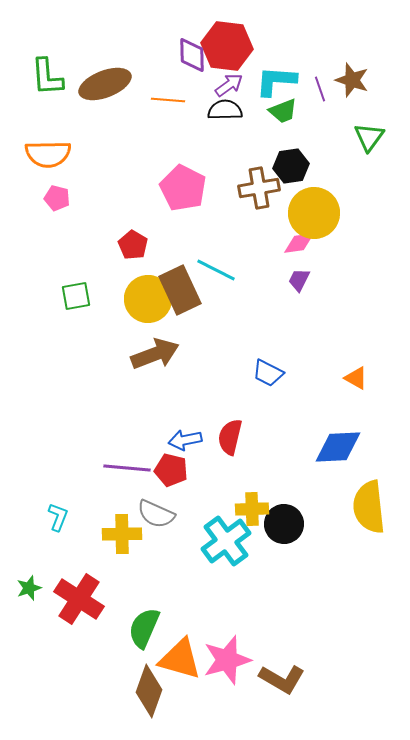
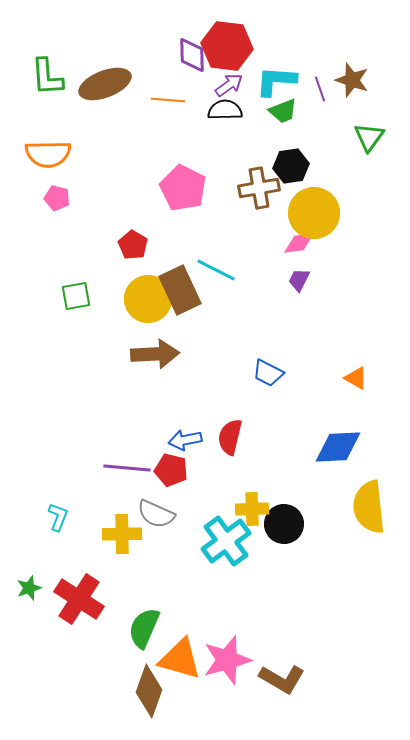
brown arrow at (155, 354): rotated 18 degrees clockwise
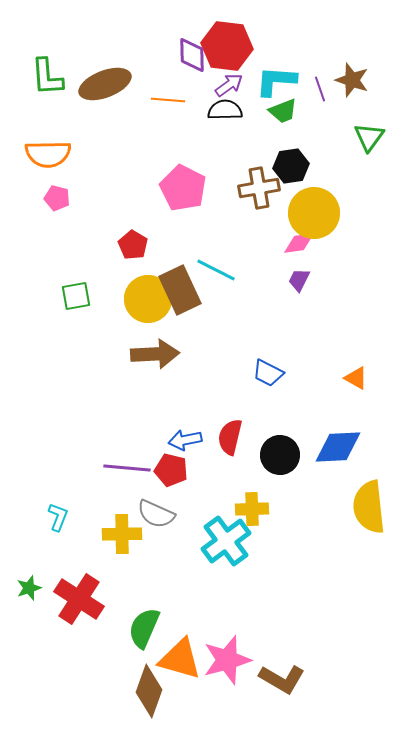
black circle at (284, 524): moved 4 px left, 69 px up
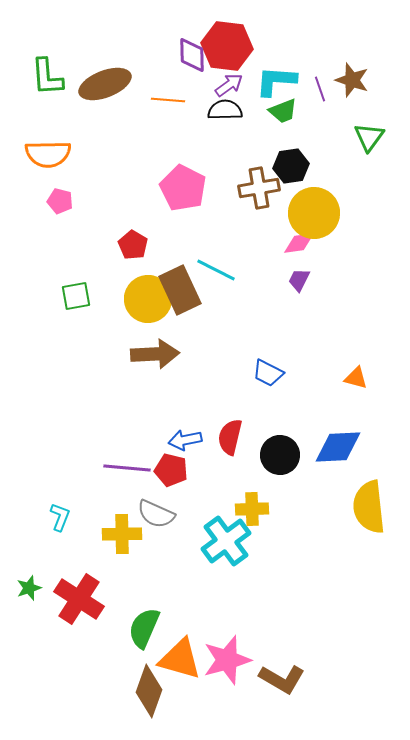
pink pentagon at (57, 198): moved 3 px right, 3 px down
orange triangle at (356, 378): rotated 15 degrees counterclockwise
cyan L-shape at (58, 517): moved 2 px right
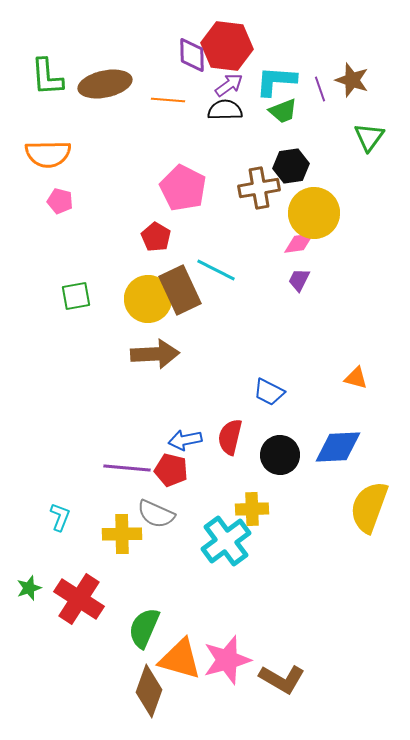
brown ellipse at (105, 84): rotated 9 degrees clockwise
red pentagon at (133, 245): moved 23 px right, 8 px up
blue trapezoid at (268, 373): moved 1 px right, 19 px down
yellow semicircle at (369, 507): rotated 26 degrees clockwise
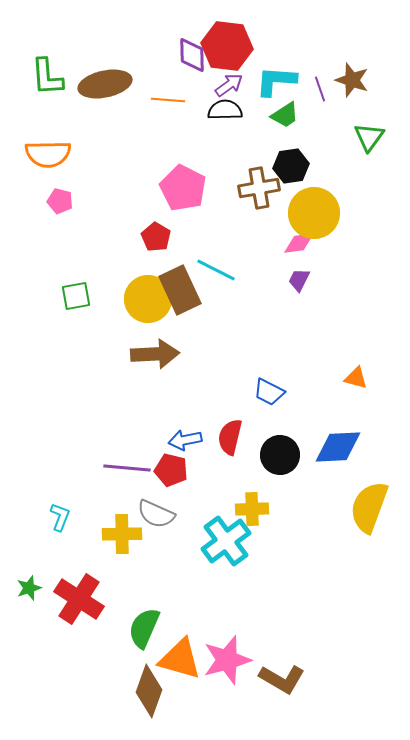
green trapezoid at (283, 111): moved 2 px right, 4 px down; rotated 12 degrees counterclockwise
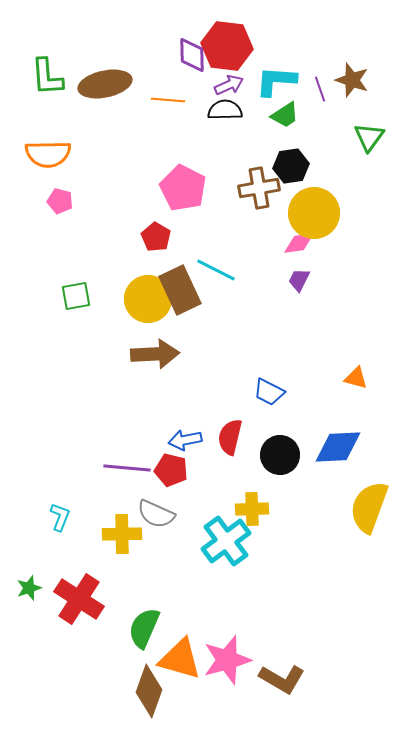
purple arrow at (229, 85): rotated 12 degrees clockwise
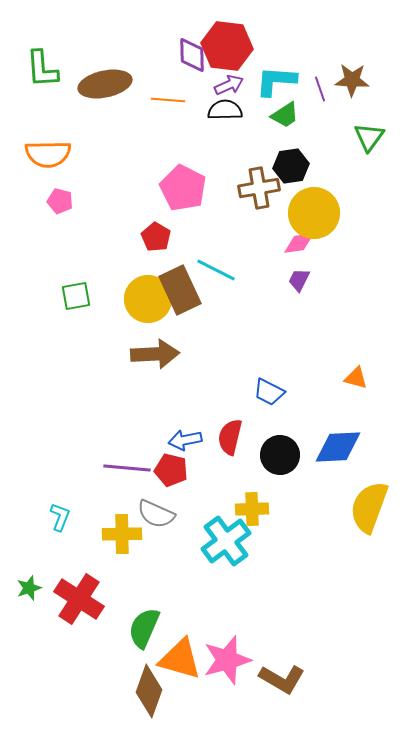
green L-shape at (47, 77): moved 5 px left, 8 px up
brown star at (352, 80): rotated 16 degrees counterclockwise
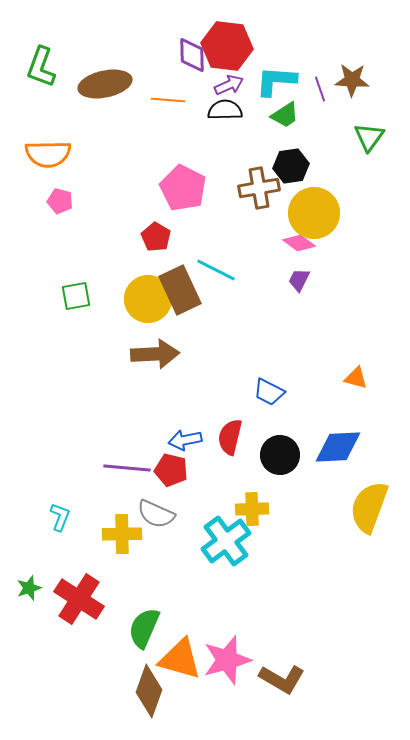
green L-shape at (42, 69): moved 1 px left, 2 px up; rotated 24 degrees clockwise
pink diamond at (299, 243): rotated 44 degrees clockwise
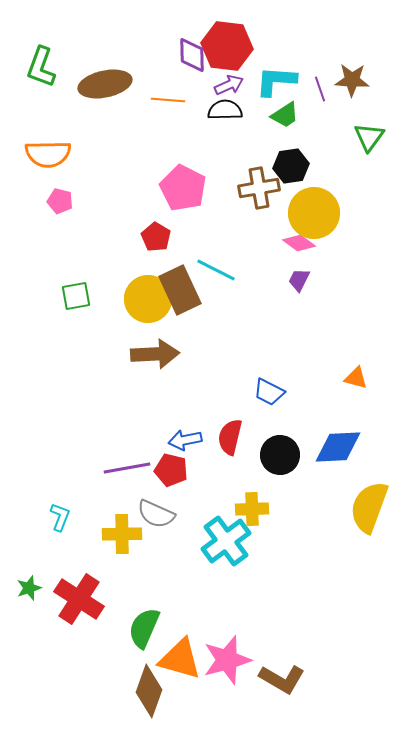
purple line at (127, 468): rotated 15 degrees counterclockwise
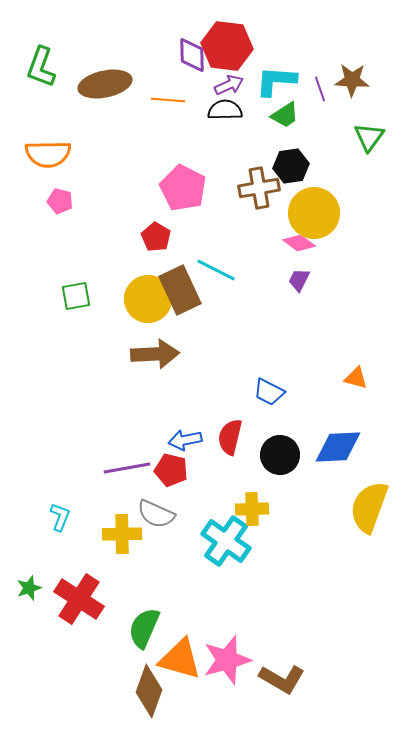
cyan cross at (226, 541): rotated 18 degrees counterclockwise
